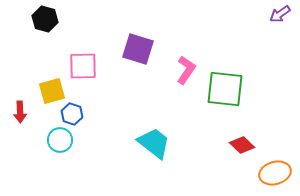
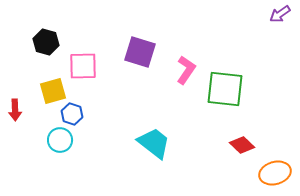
black hexagon: moved 1 px right, 23 px down
purple square: moved 2 px right, 3 px down
yellow square: moved 1 px right
red arrow: moved 5 px left, 2 px up
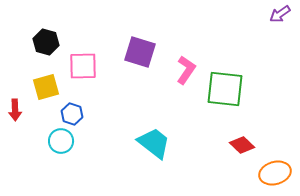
yellow square: moved 7 px left, 4 px up
cyan circle: moved 1 px right, 1 px down
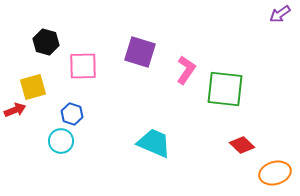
yellow square: moved 13 px left
red arrow: rotated 110 degrees counterclockwise
cyan trapezoid: rotated 15 degrees counterclockwise
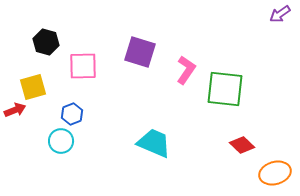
blue hexagon: rotated 20 degrees clockwise
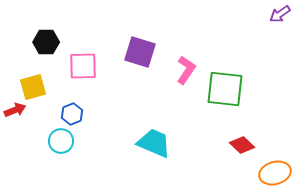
black hexagon: rotated 15 degrees counterclockwise
